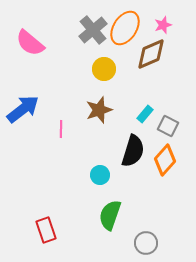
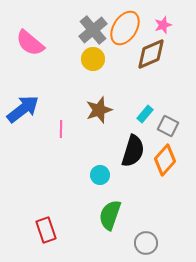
yellow circle: moved 11 px left, 10 px up
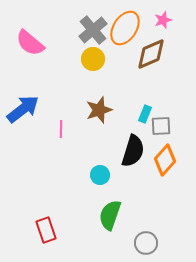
pink star: moved 5 px up
cyan rectangle: rotated 18 degrees counterclockwise
gray square: moved 7 px left; rotated 30 degrees counterclockwise
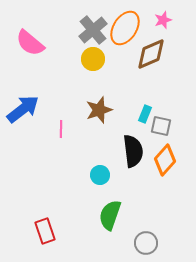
gray square: rotated 15 degrees clockwise
black semicircle: rotated 24 degrees counterclockwise
red rectangle: moved 1 px left, 1 px down
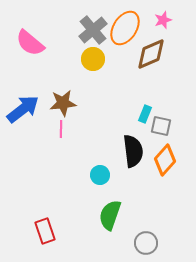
brown star: moved 36 px left, 7 px up; rotated 12 degrees clockwise
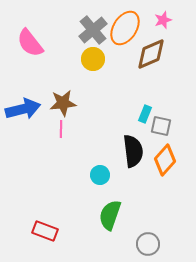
pink semicircle: rotated 12 degrees clockwise
blue arrow: rotated 24 degrees clockwise
red rectangle: rotated 50 degrees counterclockwise
gray circle: moved 2 px right, 1 px down
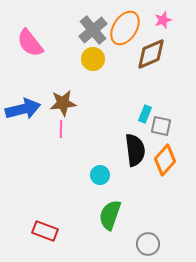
black semicircle: moved 2 px right, 1 px up
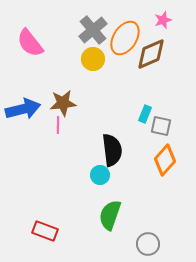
orange ellipse: moved 10 px down
pink line: moved 3 px left, 4 px up
black semicircle: moved 23 px left
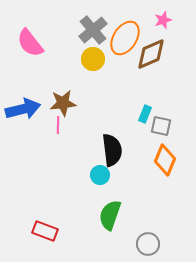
orange diamond: rotated 20 degrees counterclockwise
